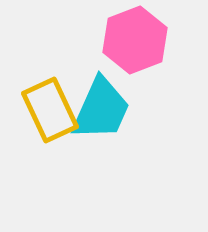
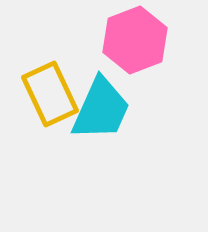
yellow rectangle: moved 16 px up
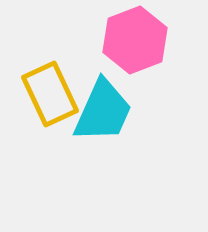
cyan trapezoid: moved 2 px right, 2 px down
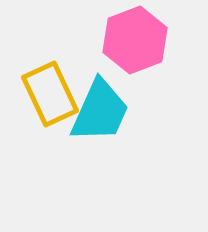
cyan trapezoid: moved 3 px left
